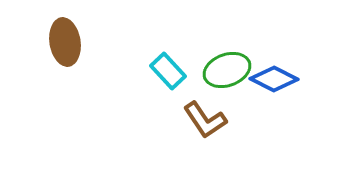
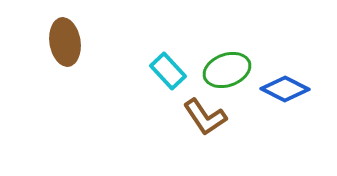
blue diamond: moved 11 px right, 10 px down
brown L-shape: moved 3 px up
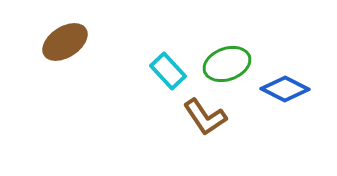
brown ellipse: rotated 66 degrees clockwise
green ellipse: moved 6 px up
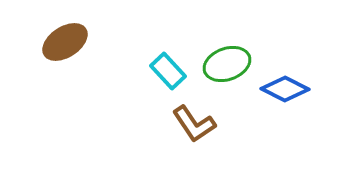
brown L-shape: moved 11 px left, 7 px down
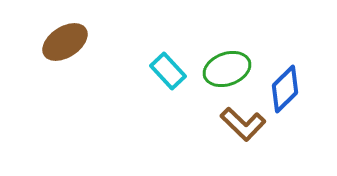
green ellipse: moved 5 px down
blue diamond: rotated 72 degrees counterclockwise
brown L-shape: moved 49 px right; rotated 12 degrees counterclockwise
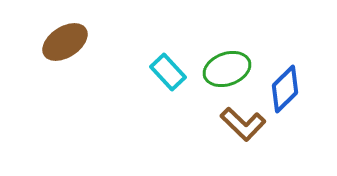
cyan rectangle: moved 1 px down
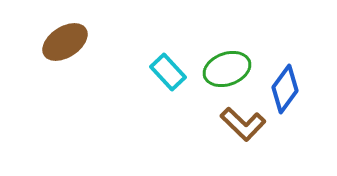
blue diamond: rotated 9 degrees counterclockwise
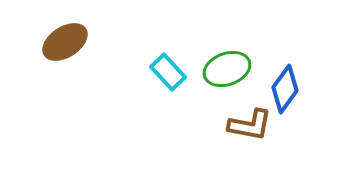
brown L-shape: moved 7 px right, 1 px down; rotated 33 degrees counterclockwise
